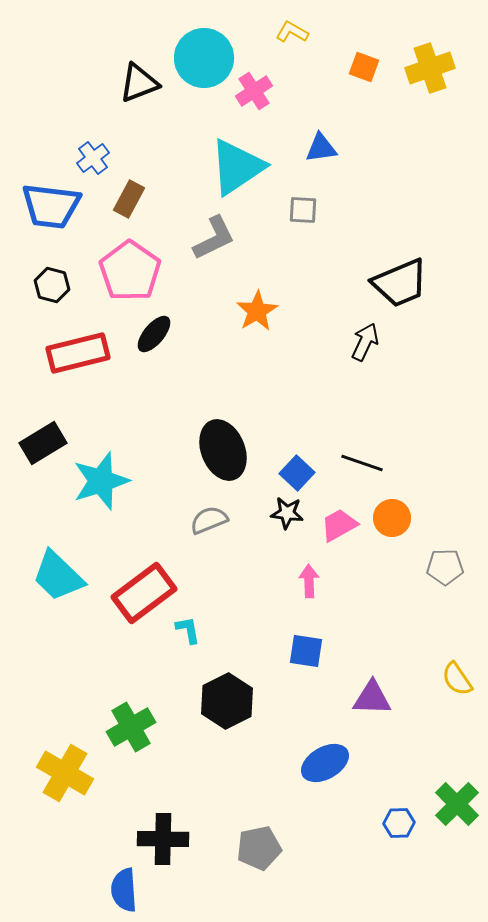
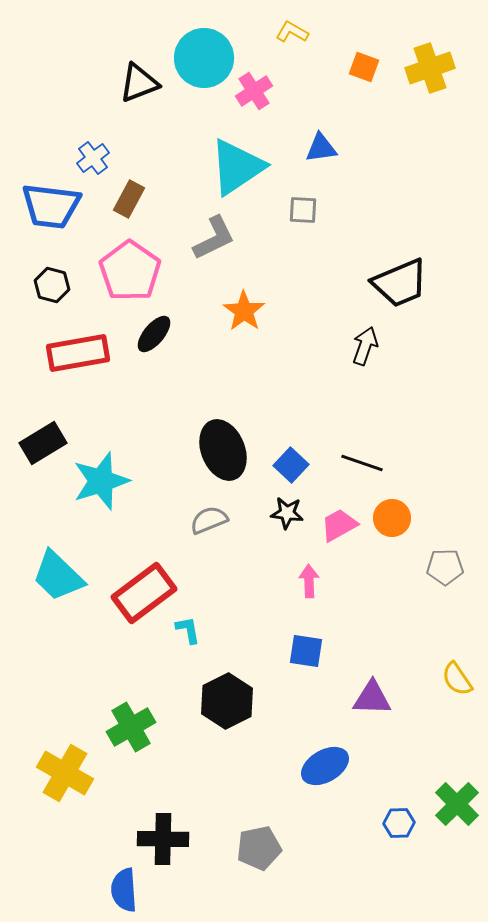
orange star at (257, 311): moved 13 px left; rotated 6 degrees counterclockwise
black arrow at (365, 342): moved 4 px down; rotated 6 degrees counterclockwise
red rectangle at (78, 353): rotated 4 degrees clockwise
blue square at (297, 473): moved 6 px left, 8 px up
blue ellipse at (325, 763): moved 3 px down
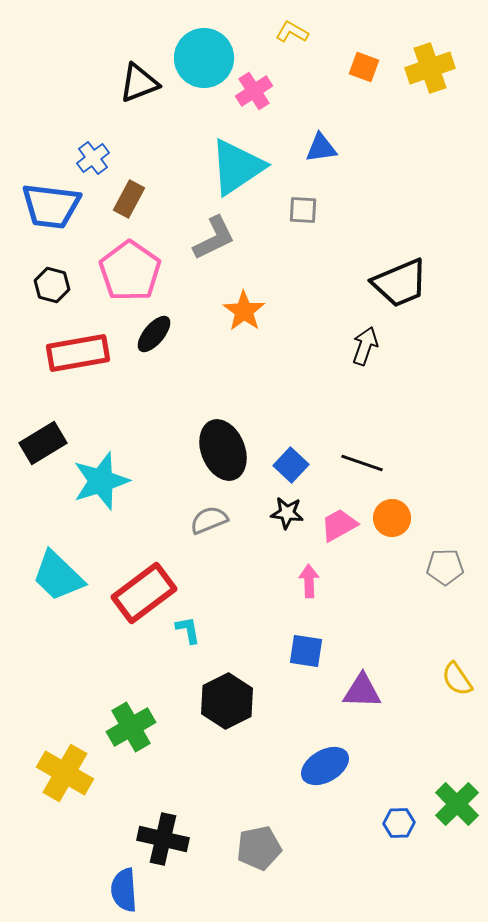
purple triangle at (372, 698): moved 10 px left, 7 px up
black cross at (163, 839): rotated 12 degrees clockwise
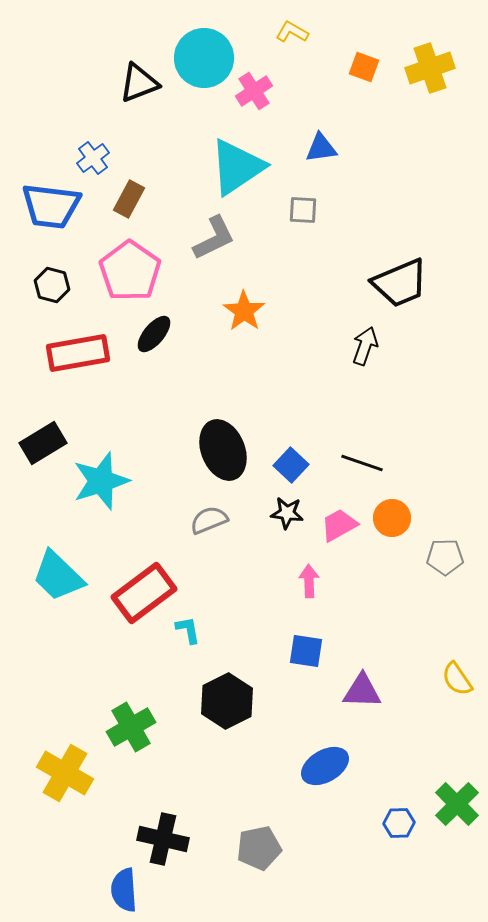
gray pentagon at (445, 567): moved 10 px up
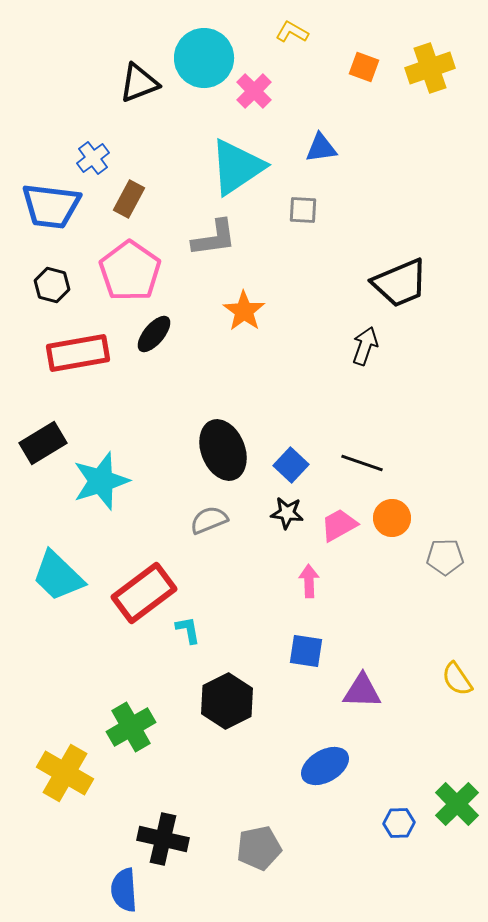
pink cross at (254, 91): rotated 12 degrees counterclockwise
gray L-shape at (214, 238): rotated 18 degrees clockwise
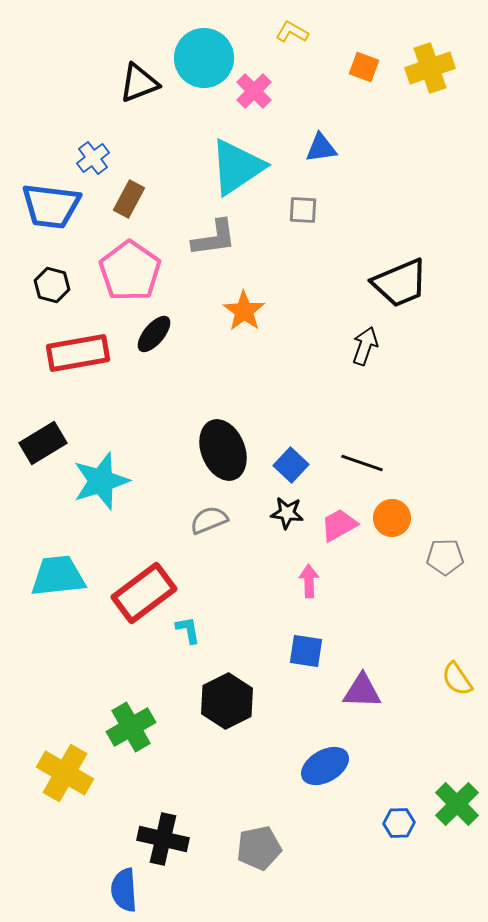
cyan trapezoid at (58, 576): rotated 130 degrees clockwise
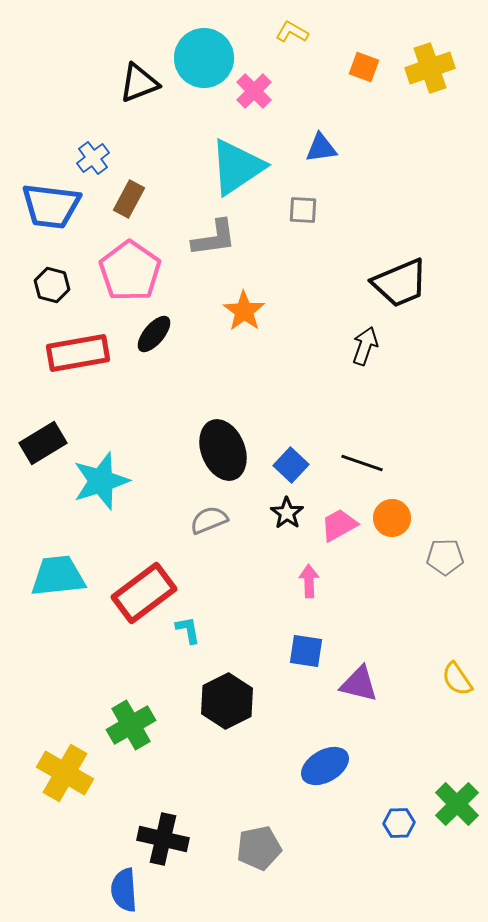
black star at (287, 513): rotated 28 degrees clockwise
purple triangle at (362, 691): moved 3 px left, 7 px up; rotated 12 degrees clockwise
green cross at (131, 727): moved 2 px up
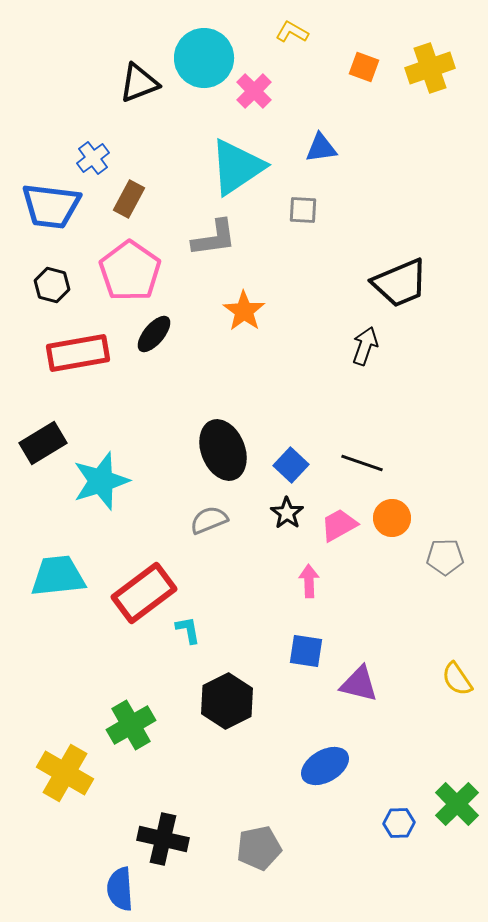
blue semicircle at (124, 890): moved 4 px left, 1 px up
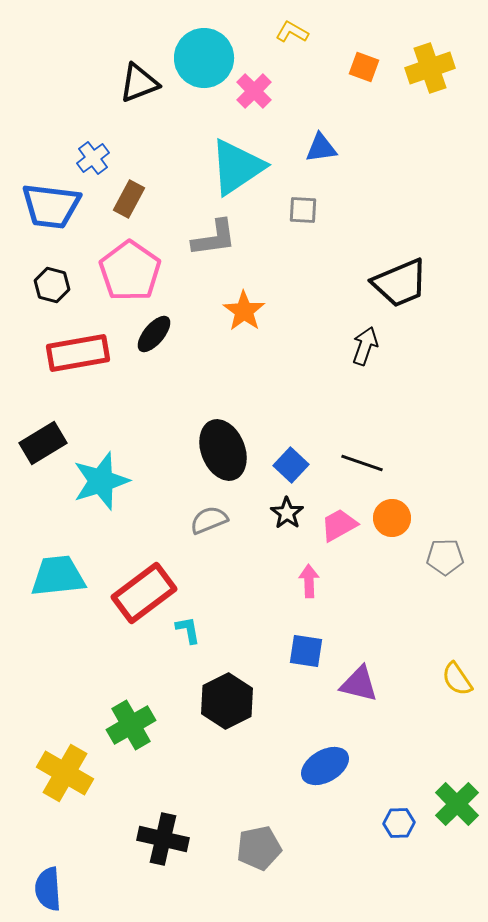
blue semicircle at (120, 889): moved 72 px left
